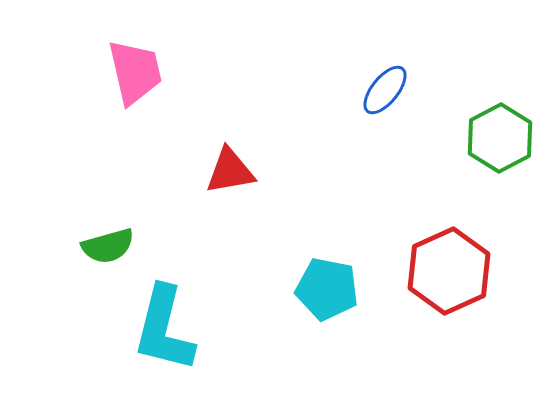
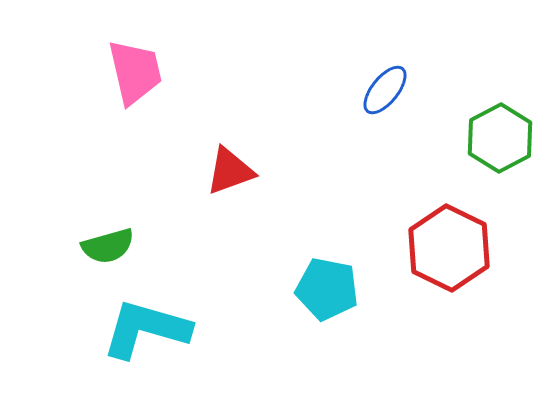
red triangle: rotated 10 degrees counterclockwise
red hexagon: moved 23 px up; rotated 10 degrees counterclockwise
cyan L-shape: moved 18 px left; rotated 92 degrees clockwise
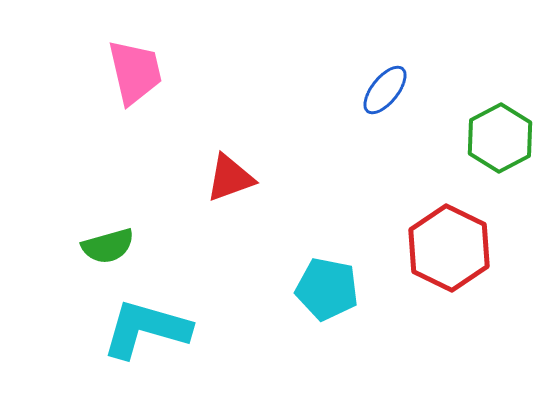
red triangle: moved 7 px down
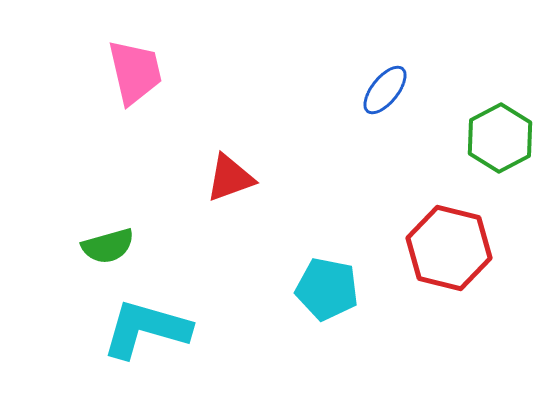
red hexagon: rotated 12 degrees counterclockwise
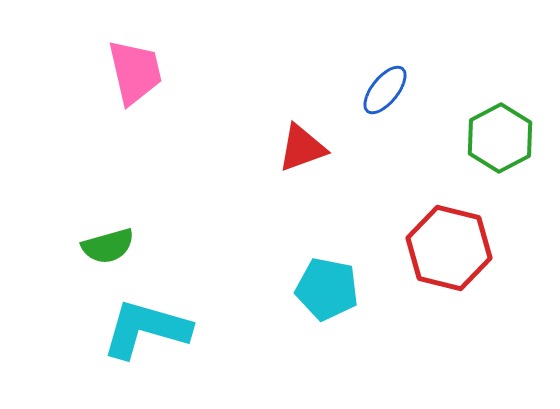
red triangle: moved 72 px right, 30 px up
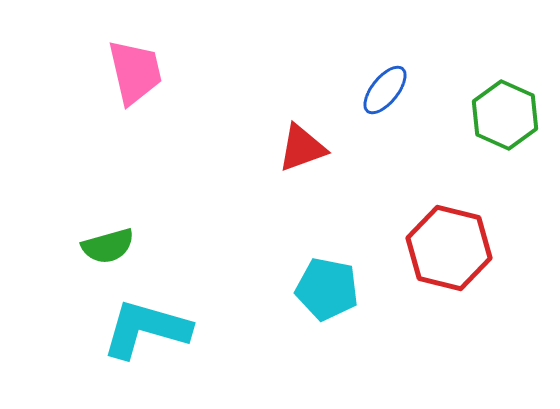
green hexagon: moved 5 px right, 23 px up; rotated 8 degrees counterclockwise
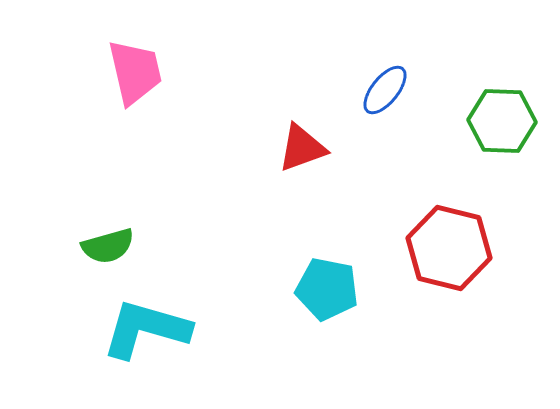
green hexagon: moved 3 px left, 6 px down; rotated 22 degrees counterclockwise
